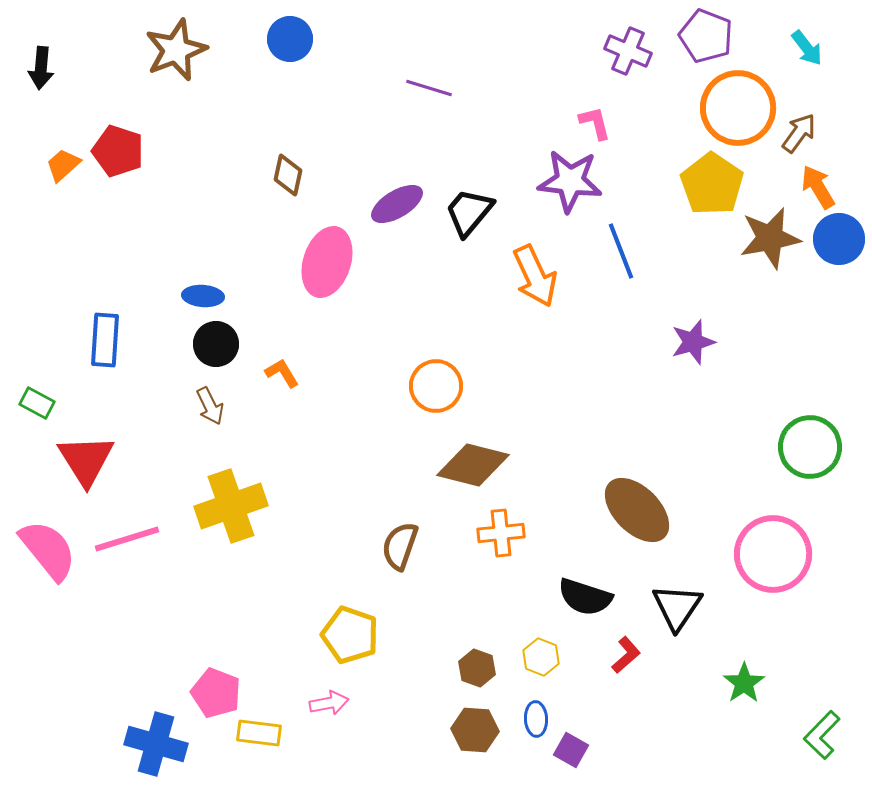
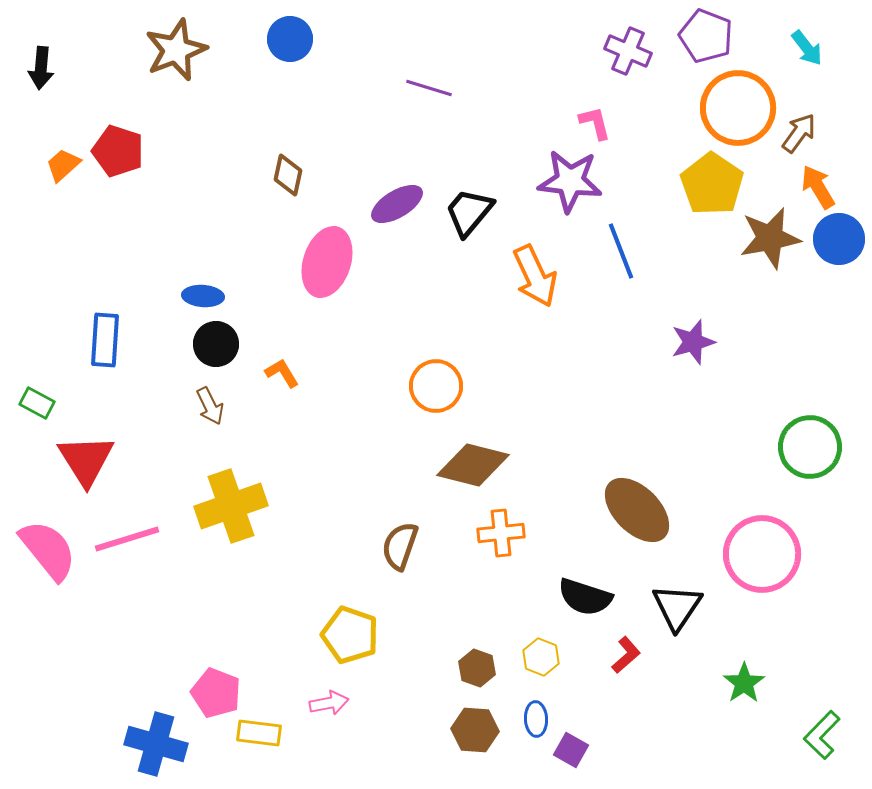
pink circle at (773, 554): moved 11 px left
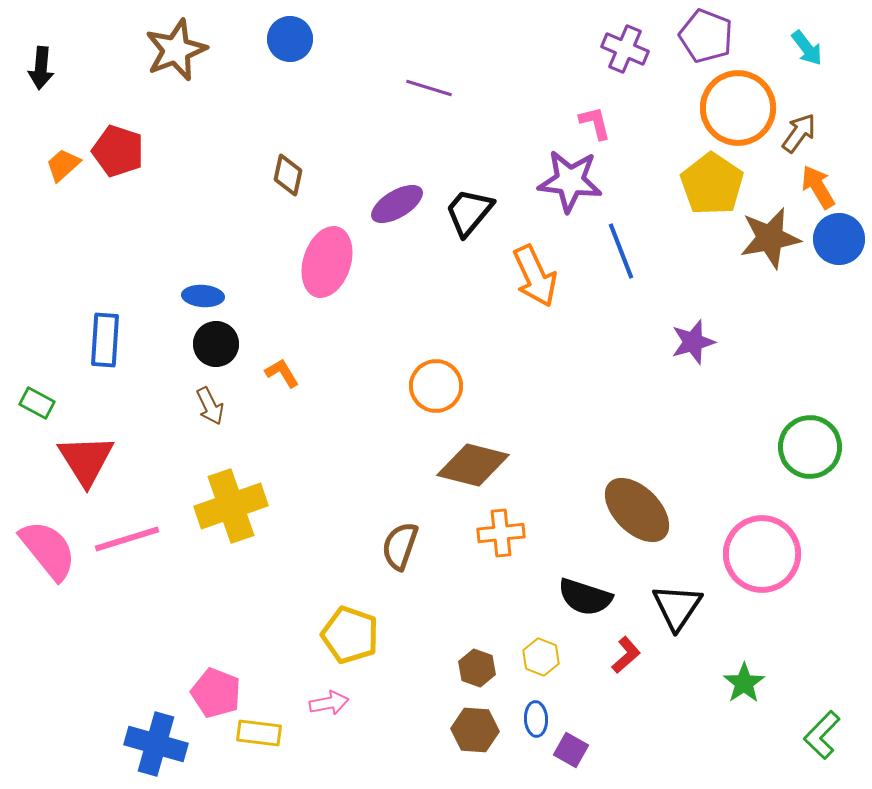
purple cross at (628, 51): moved 3 px left, 2 px up
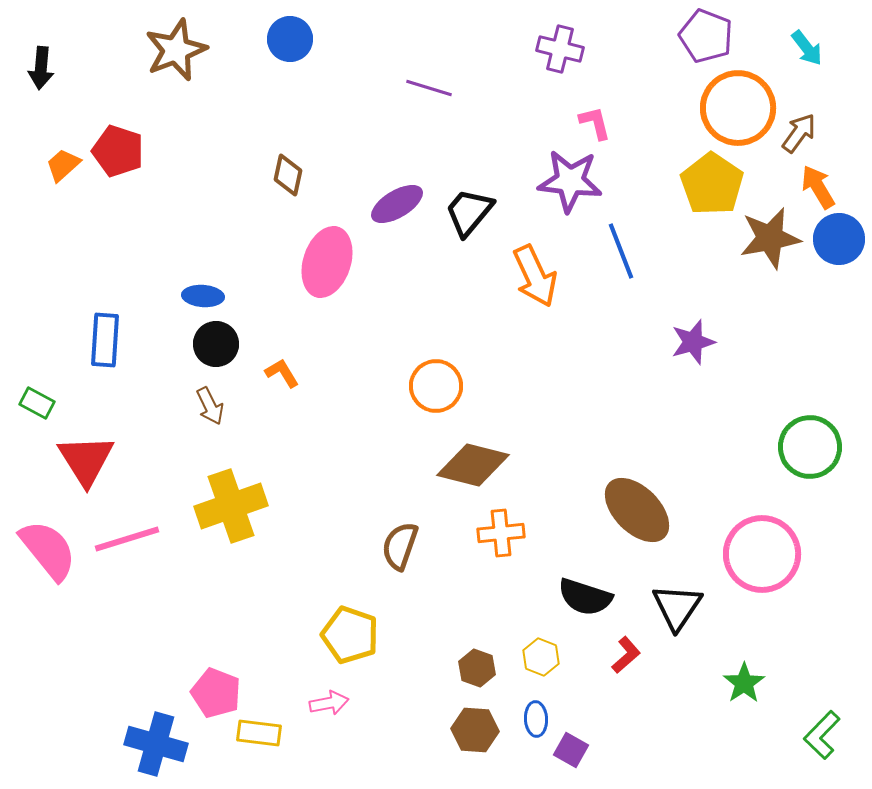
purple cross at (625, 49): moved 65 px left; rotated 9 degrees counterclockwise
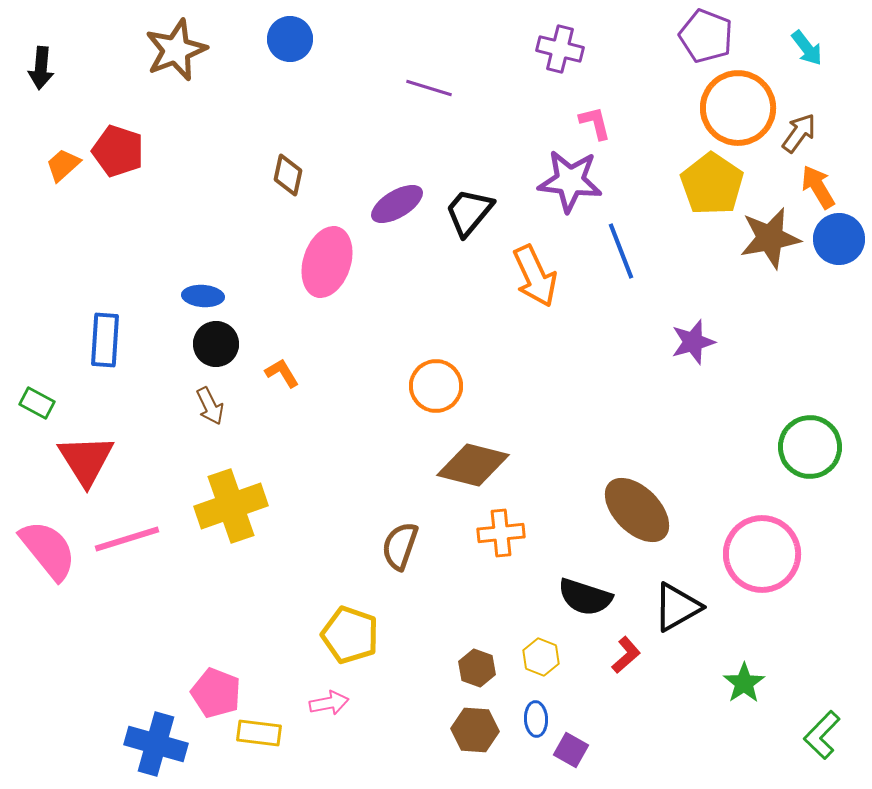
black triangle at (677, 607): rotated 26 degrees clockwise
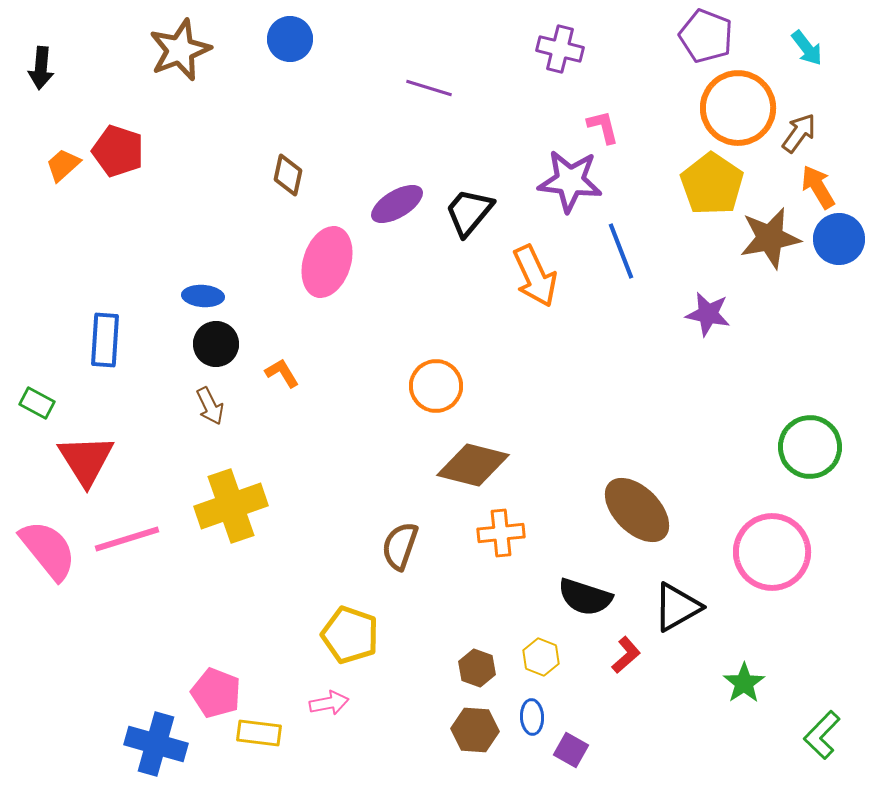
brown star at (176, 50): moved 4 px right
pink L-shape at (595, 123): moved 8 px right, 4 px down
purple star at (693, 342): moved 15 px right, 28 px up; rotated 27 degrees clockwise
pink circle at (762, 554): moved 10 px right, 2 px up
blue ellipse at (536, 719): moved 4 px left, 2 px up
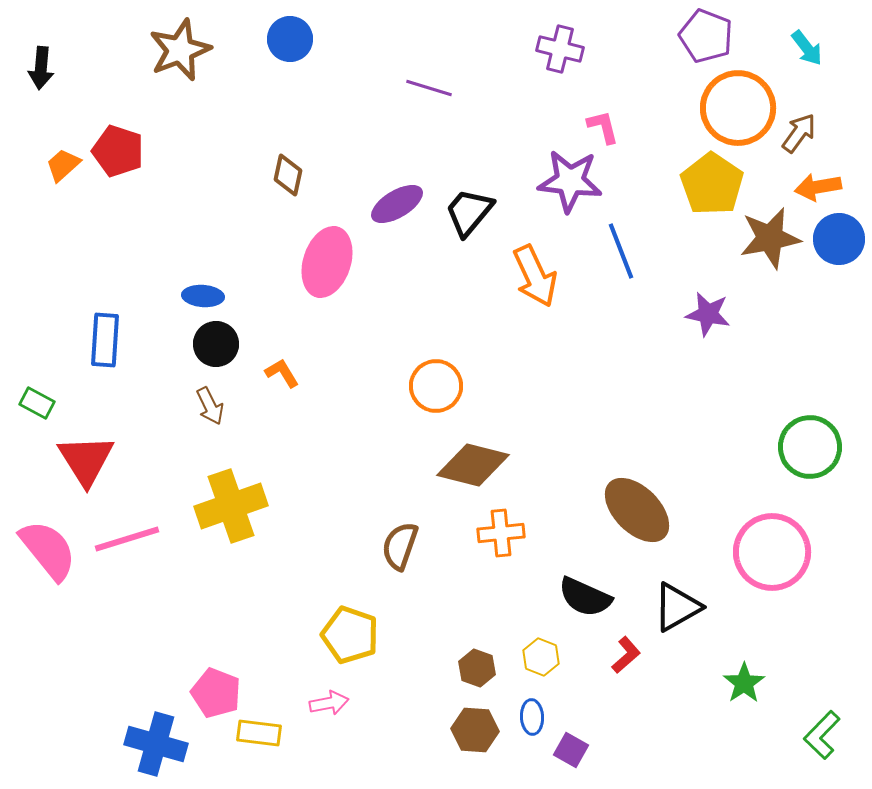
orange arrow at (818, 187): rotated 69 degrees counterclockwise
black semicircle at (585, 597): rotated 6 degrees clockwise
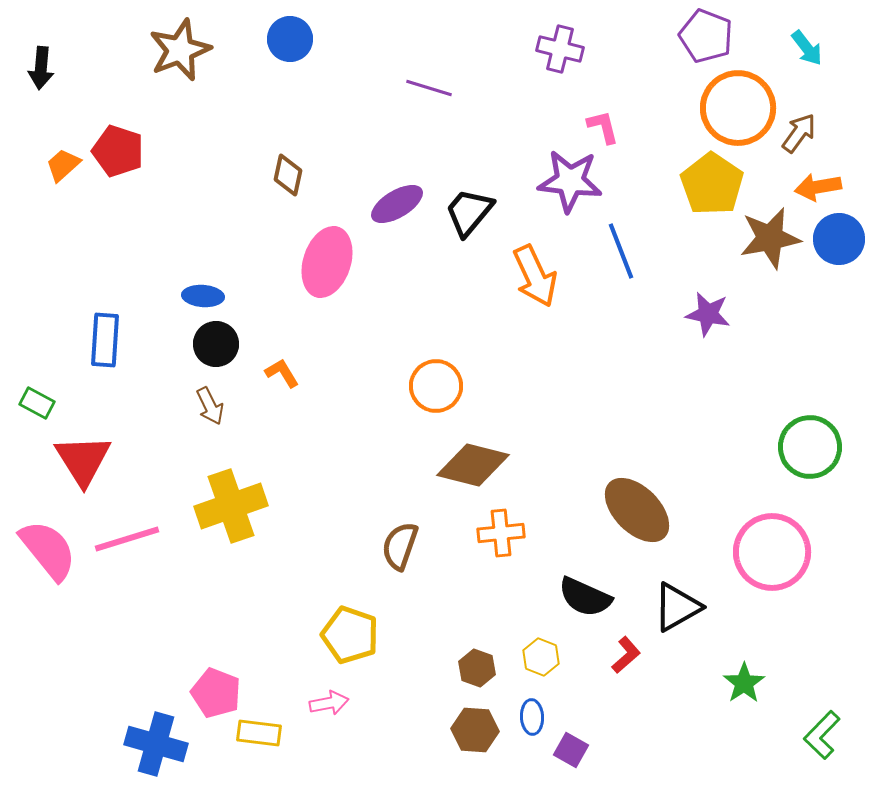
red triangle at (86, 460): moved 3 px left
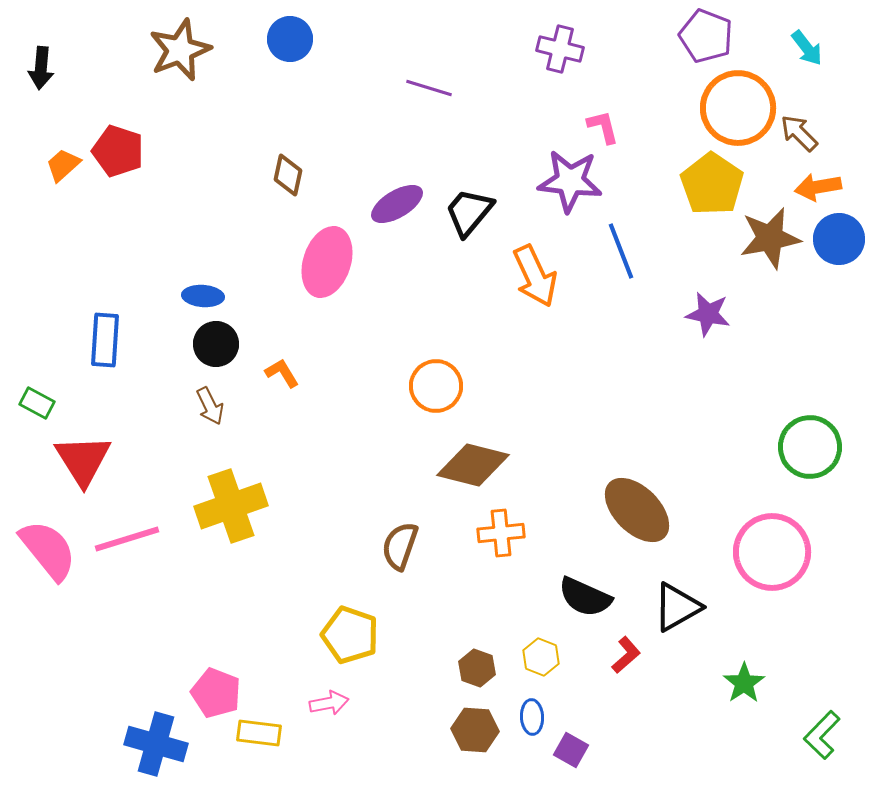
brown arrow at (799, 133): rotated 81 degrees counterclockwise
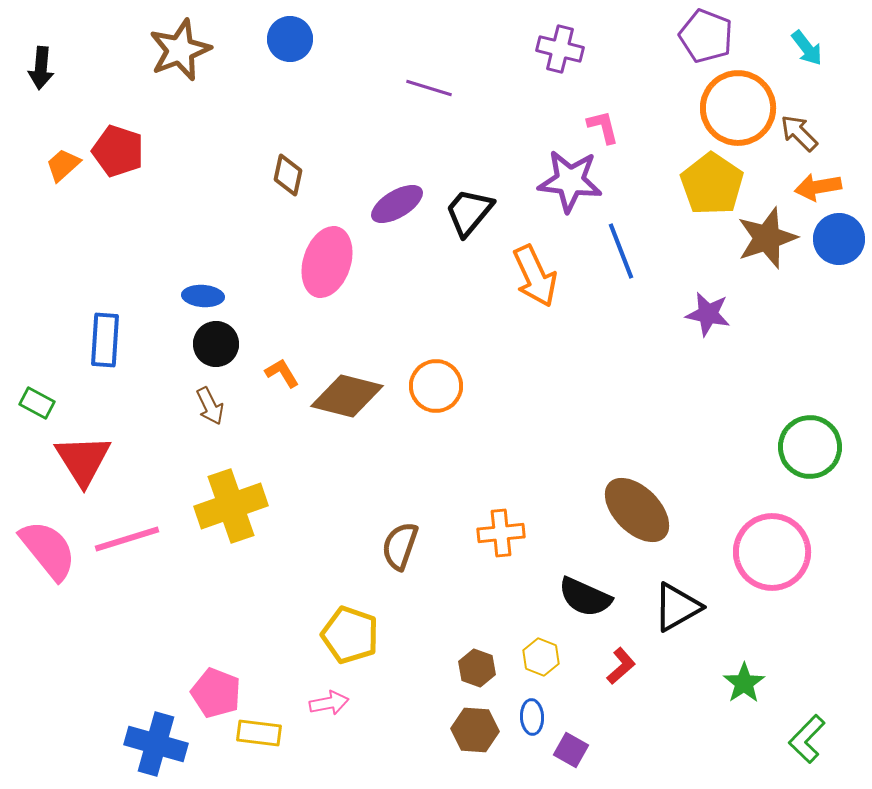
brown star at (770, 238): moved 3 px left; rotated 8 degrees counterclockwise
brown diamond at (473, 465): moved 126 px left, 69 px up
red L-shape at (626, 655): moved 5 px left, 11 px down
green L-shape at (822, 735): moved 15 px left, 4 px down
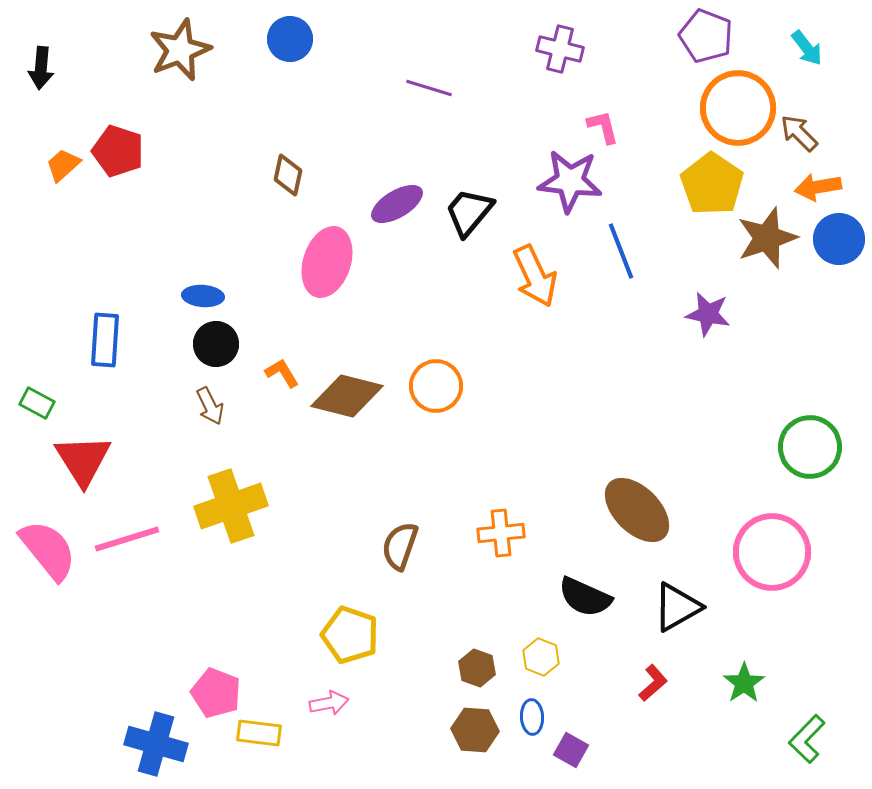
red L-shape at (621, 666): moved 32 px right, 17 px down
